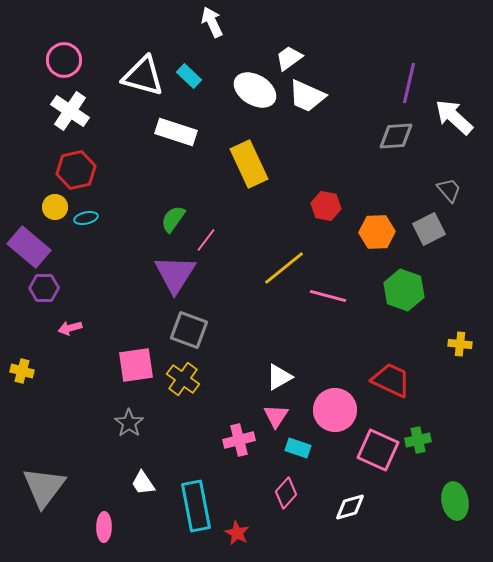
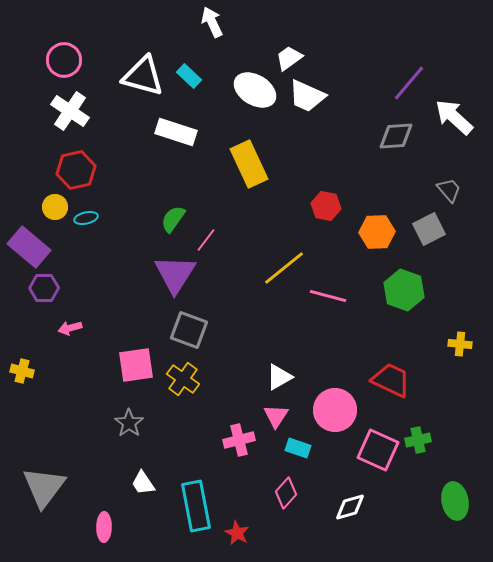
purple line at (409, 83): rotated 27 degrees clockwise
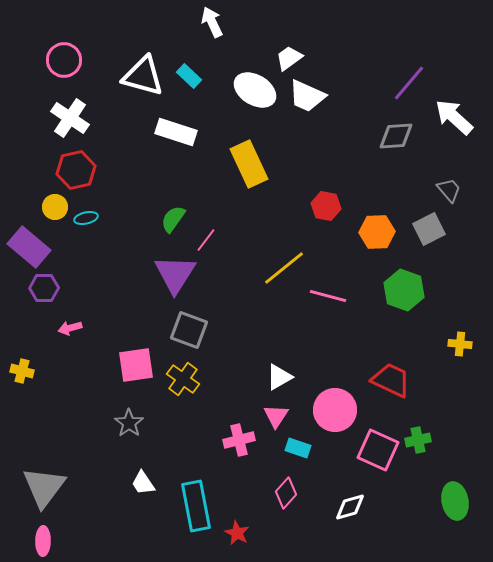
white cross at (70, 111): moved 7 px down
pink ellipse at (104, 527): moved 61 px left, 14 px down
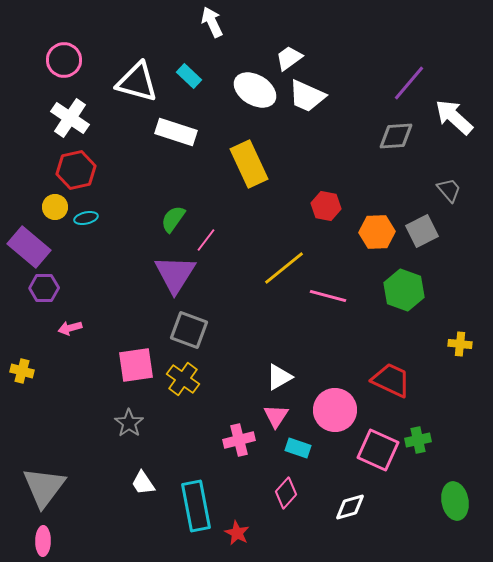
white triangle at (143, 76): moved 6 px left, 6 px down
gray square at (429, 229): moved 7 px left, 2 px down
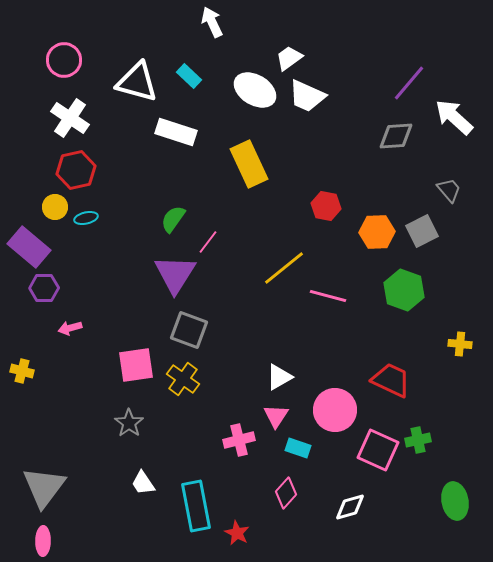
pink line at (206, 240): moved 2 px right, 2 px down
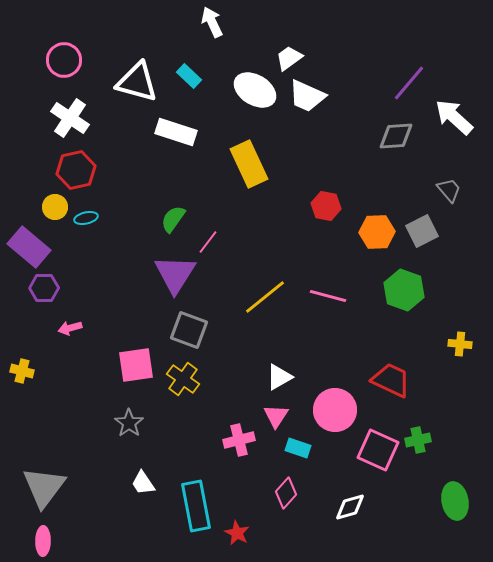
yellow line at (284, 268): moved 19 px left, 29 px down
